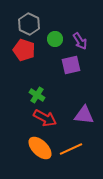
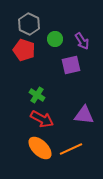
purple arrow: moved 2 px right
red arrow: moved 3 px left, 1 px down
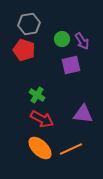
gray hexagon: rotated 25 degrees clockwise
green circle: moved 7 px right
purple triangle: moved 1 px left, 1 px up
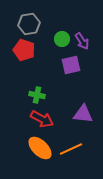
green cross: rotated 21 degrees counterclockwise
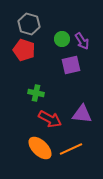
gray hexagon: rotated 25 degrees clockwise
green cross: moved 1 px left, 2 px up
purple triangle: moved 1 px left
red arrow: moved 8 px right
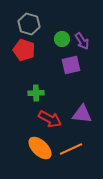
green cross: rotated 14 degrees counterclockwise
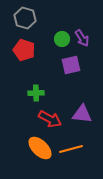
gray hexagon: moved 4 px left, 6 px up
purple arrow: moved 3 px up
orange line: rotated 10 degrees clockwise
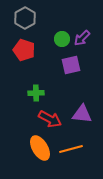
gray hexagon: rotated 15 degrees clockwise
purple arrow: rotated 78 degrees clockwise
orange ellipse: rotated 15 degrees clockwise
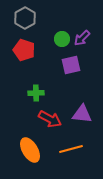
orange ellipse: moved 10 px left, 2 px down
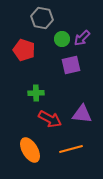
gray hexagon: moved 17 px right; rotated 20 degrees counterclockwise
